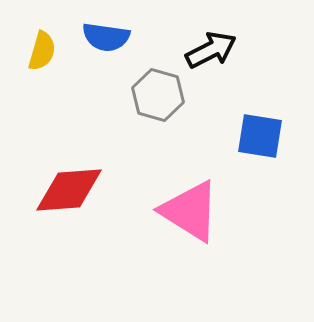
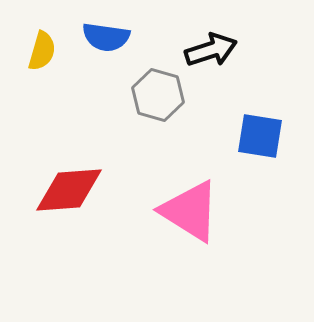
black arrow: rotated 9 degrees clockwise
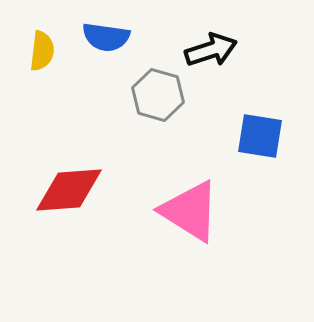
yellow semicircle: rotated 9 degrees counterclockwise
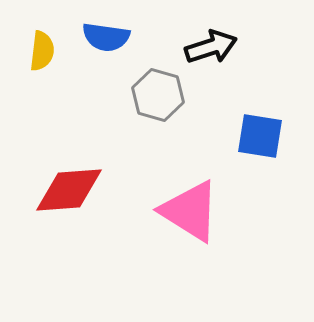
black arrow: moved 3 px up
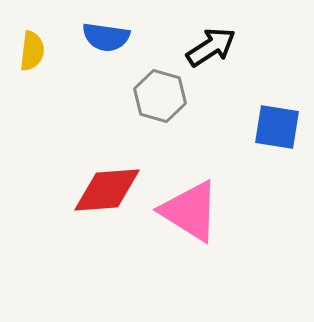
black arrow: rotated 15 degrees counterclockwise
yellow semicircle: moved 10 px left
gray hexagon: moved 2 px right, 1 px down
blue square: moved 17 px right, 9 px up
red diamond: moved 38 px right
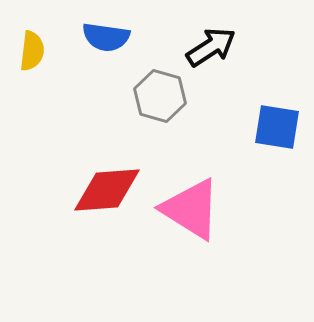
pink triangle: moved 1 px right, 2 px up
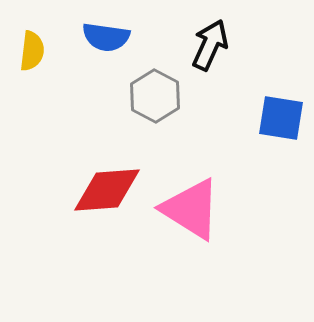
black arrow: moved 1 px left, 2 px up; rotated 33 degrees counterclockwise
gray hexagon: moved 5 px left; rotated 12 degrees clockwise
blue square: moved 4 px right, 9 px up
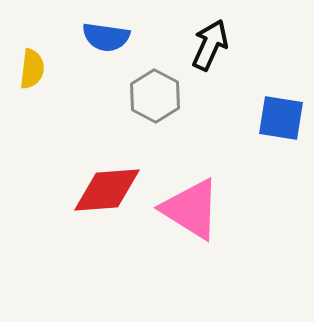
yellow semicircle: moved 18 px down
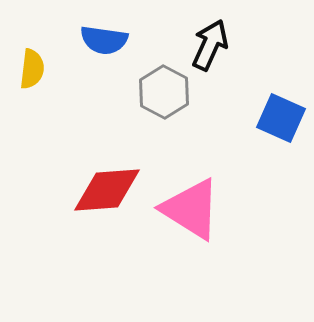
blue semicircle: moved 2 px left, 3 px down
gray hexagon: moved 9 px right, 4 px up
blue square: rotated 15 degrees clockwise
